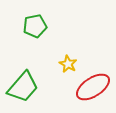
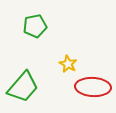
red ellipse: rotated 36 degrees clockwise
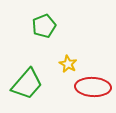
green pentagon: moved 9 px right; rotated 10 degrees counterclockwise
green trapezoid: moved 4 px right, 3 px up
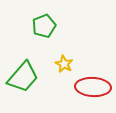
yellow star: moved 4 px left
green trapezoid: moved 4 px left, 7 px up
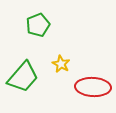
green pentagon: moved 6 px left, 1 px up
yellow star: moved 3 px left
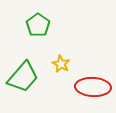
green pentagon: rotated 15 degrees counterclockwise
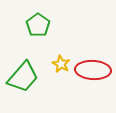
red ellipse: moved 17 px up
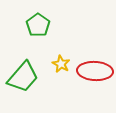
red ellipse: moved 2 px right, 1 px down
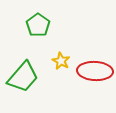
yellow star: moved 3 px up
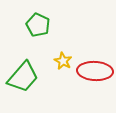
green pentagon: rotated 10 degrees counterclockwise
yellow star: moved 2 px right
